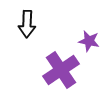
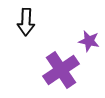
black arrow: moved 1 px left, 2 px up
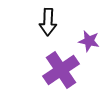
black arrow: moved 22 px right
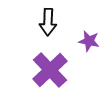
purple cross: moved 11 px left; rotated 9 degrees counterclockwise
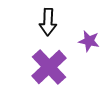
purple cross: moved 1 px left, 3 px up
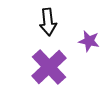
black arrow: rotated 8 degrees counterclockwise
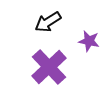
black arrow: rotated 64 degrees clockwise
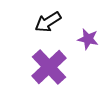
purple star: moved 1 px left, 2 px up
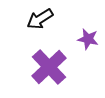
black arrow: moved 8 px left, 3 px up
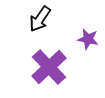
black arrow: rotated 24 degrees counterclockwise
